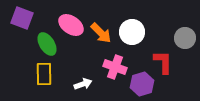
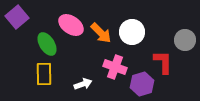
purple square: moved 5 px left, 1 px up; rotated 30 degrees clockwise
gray circle: moved 2 px down
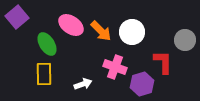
orange arrow: moved 2 px up
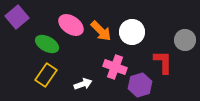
green ellipse: rotated 30 degrees counterclockwise
yellow rectangle: moved 2 px right, 1 px down; rotated 35 degrees clockwise
purple hexagon: moved 2 px left, 1 px down
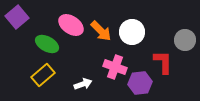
yellow rectangle: moved 3 px left; rotated 15 degrees clockwise
purple hexagon: moved 2 px up; rotated 10 degrees clockwise
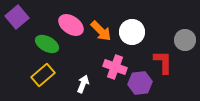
white arrow: rotated 48 degrees counterclockwise
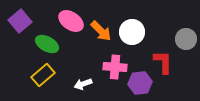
purple square: moved 3 px right, 4 px down
pink ellipse: moved 4 px up
gray circle: moved 1 px right, 1 px up
pink cross: rotated 15 degrees counterclockwise
white arrow: rotated 132 degrees counterclockwise
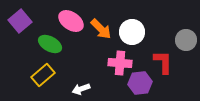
orange arrow: moved 2 px up
gray circle: moved 1 px down
green ellipse: moved 3 px right
pink cross: moved 5 px right, 4 px up
white arrow: moved 2 px left, 5 px down
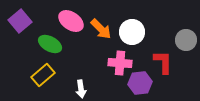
white arrow: rotated 78 degrees counterclockwise
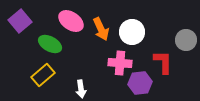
orange arrow: rotated 20 degrees clockwise
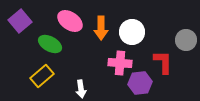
pink ellipse: moved 1 px left
orange arrow: moved 1 px up; rotated 25 degrees clockwise
yellow rectangle: moved 1 px left, 1 px down
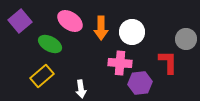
gray circle: moved 1 px up
red L-shape: moved 5 px right
